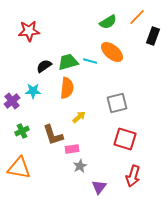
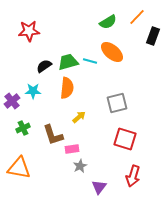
green cross: moved 1 px right, 3 px up
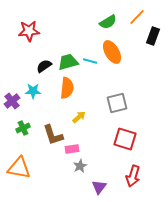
orange ellipse: rotated 20 degrees clockwise
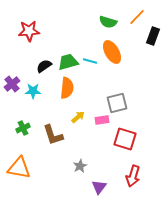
green semicircle: rotated 48 degrees clockwise
purple cross: moved 17 px up
yellow arrow: moved 1 px left
pink rectangle: moved 30 px right, 29 px up
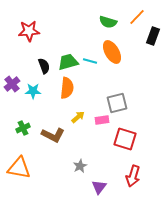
black semicircle: rotated 105 degrees clockwise
brown L-shape: rotated 45 degrees counterclockwise
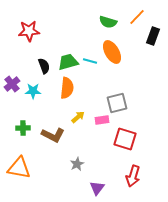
green cross: rotated 24 degrees clockwise
gray star: moved 3 px left, 2 px up
purple triangle: moved 2 px left, 1 px down
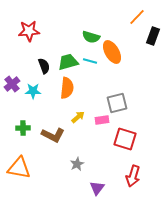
green semicircle: moved 17 px left, 15 px down
